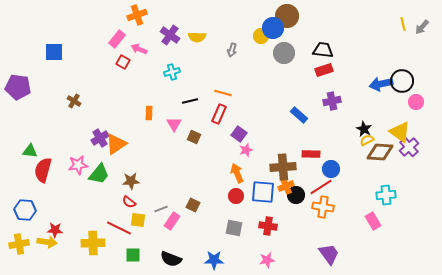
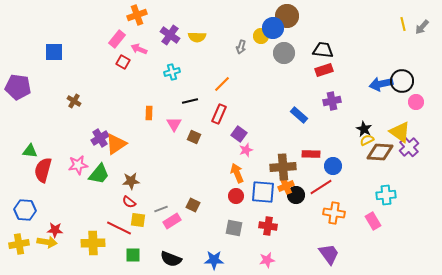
gray arrow at (232, 50): moved 9 px right, 3 px up
orange line at (223, 93): moved 1 px left, 9 px up; rotated 60 degrees counterclockwise
blue circle at (331, 169): moved 2 px right, 3 px up
orange cross at (323, 207): moved 11 px right, 6 px down
pink rectangle at (172, 221): rotated 24 degrees clockwise
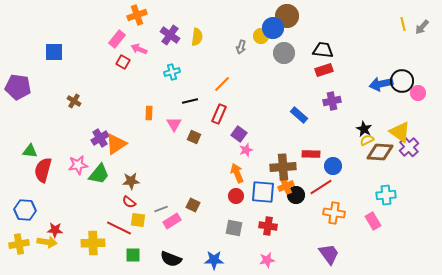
yellow semicircle at (197, 37): rotated 84 degrees counterclockwise
pink circle at (416, 102): moved 2 px right, 9 px up
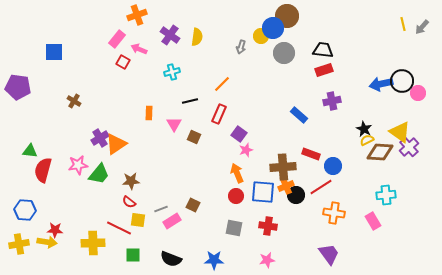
red rectangle at (311, 154): rotated 18 degrees clockwise
